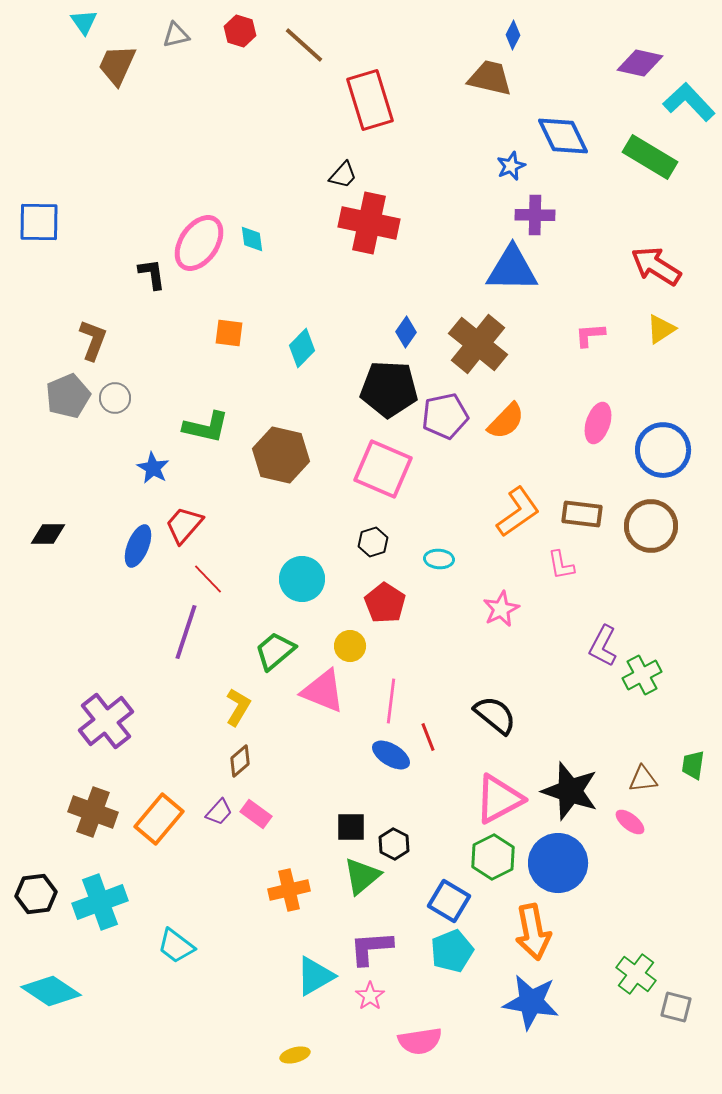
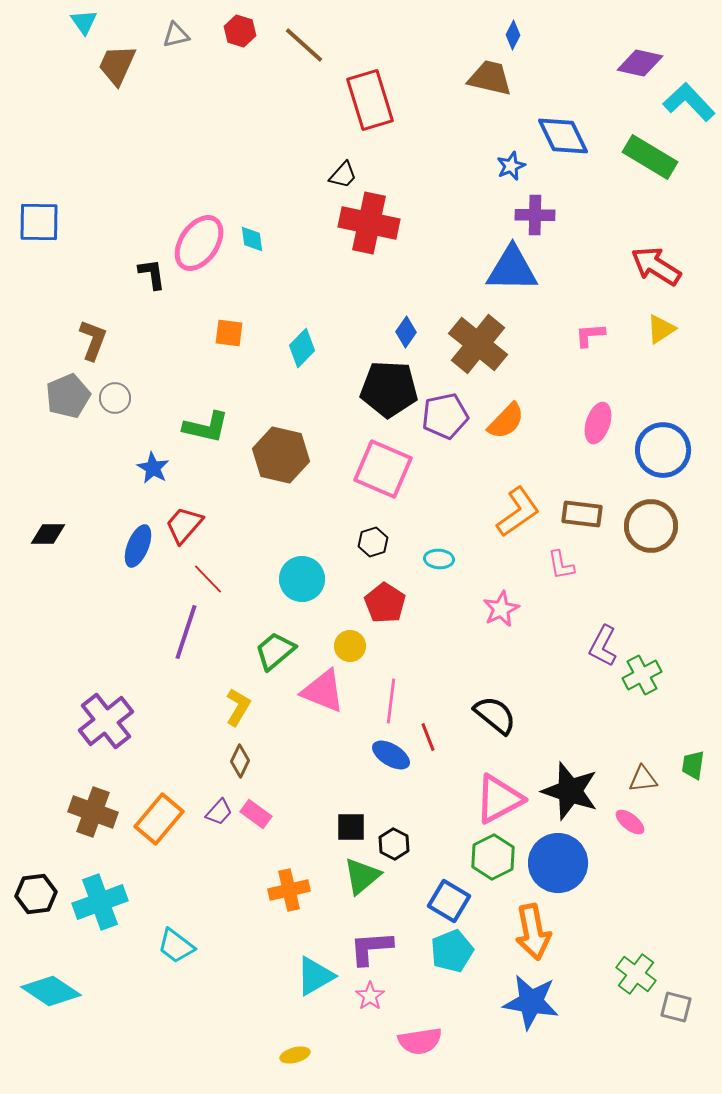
brown diamond at (240, 761): rotated 24 degrees counterclockwise
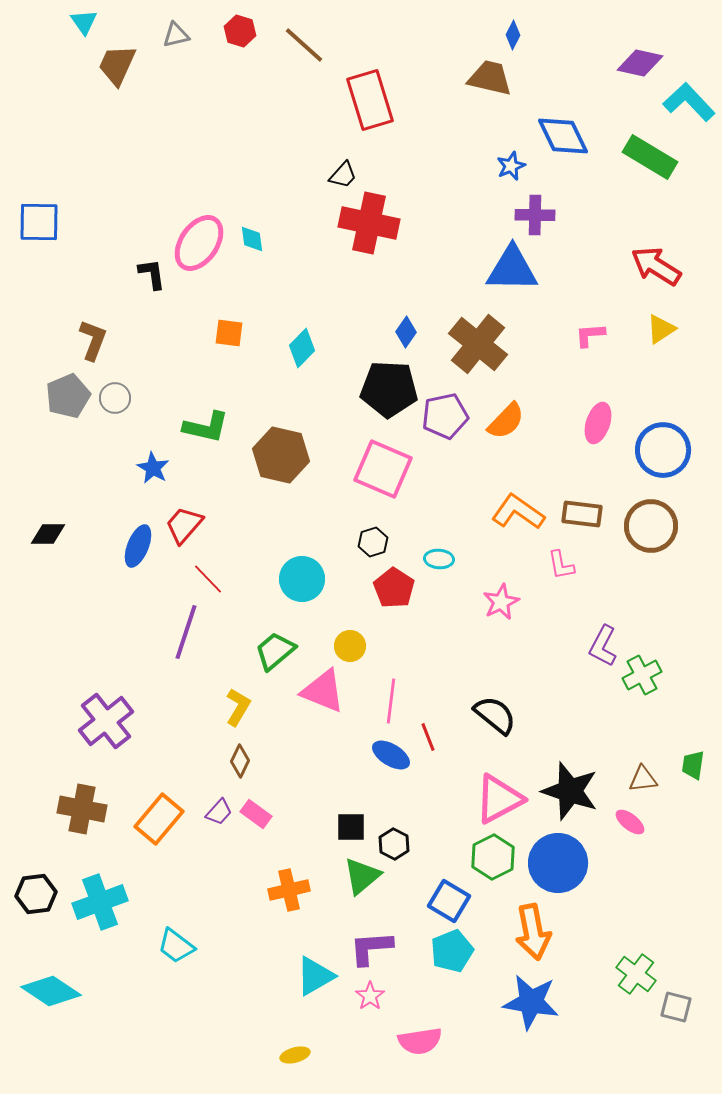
orange L-shape at (518, 512): rotated 110 degrees counterclockwise
red pentagon at (385, 603): moved 9 px right, 15 px up
pink star at (501, 609): moved 7 px up
brown cross at (93, 812): moved 11 px left, 3 px up; rotated 9 degrees counterclockwise
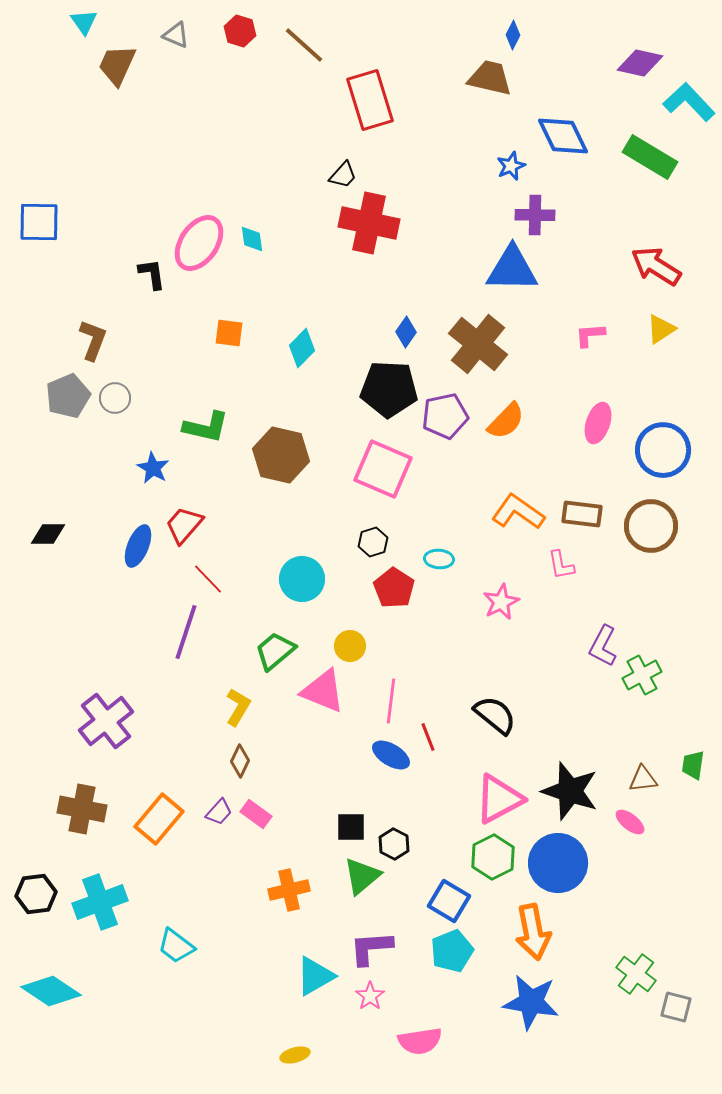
gray triangle at (176, 35): rotated 36 degrees clockwise
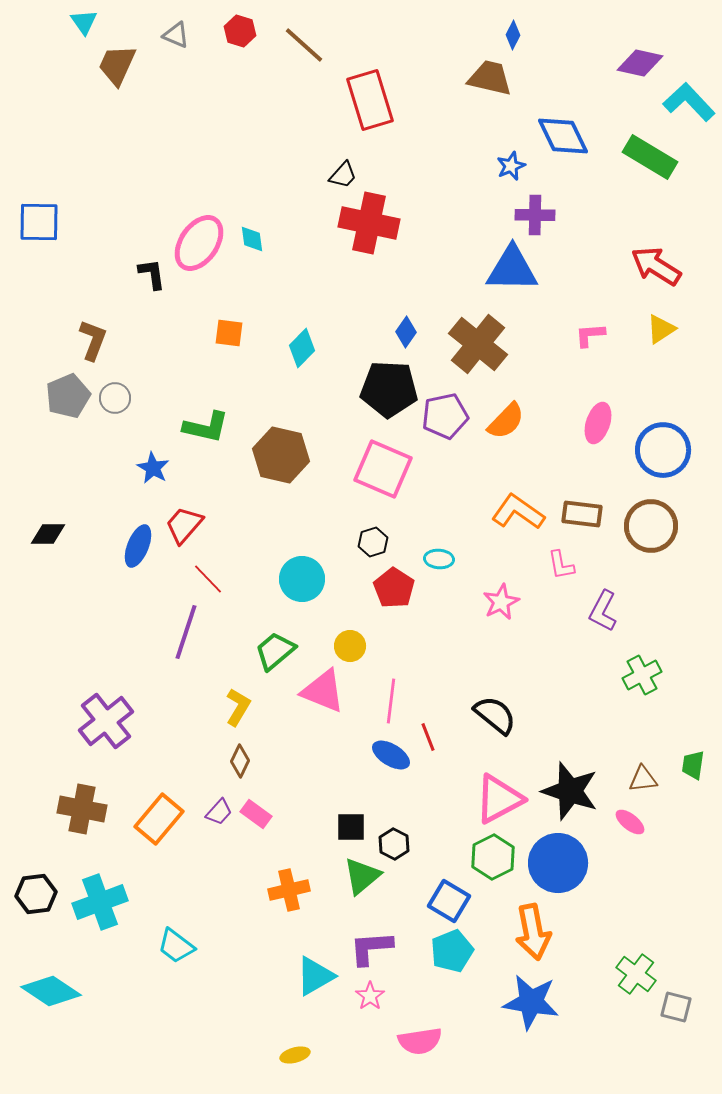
purple L-shape at (603, 646): moved 35 px up
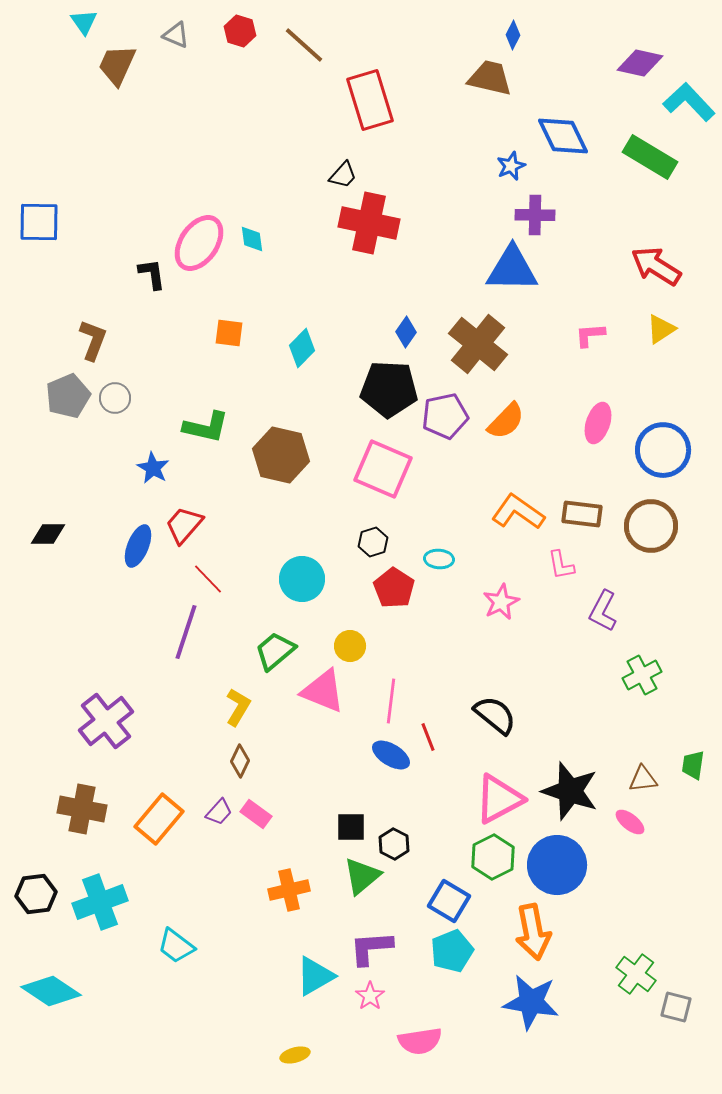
blue circle at (558, 863): moved 1 px left, 2 px down
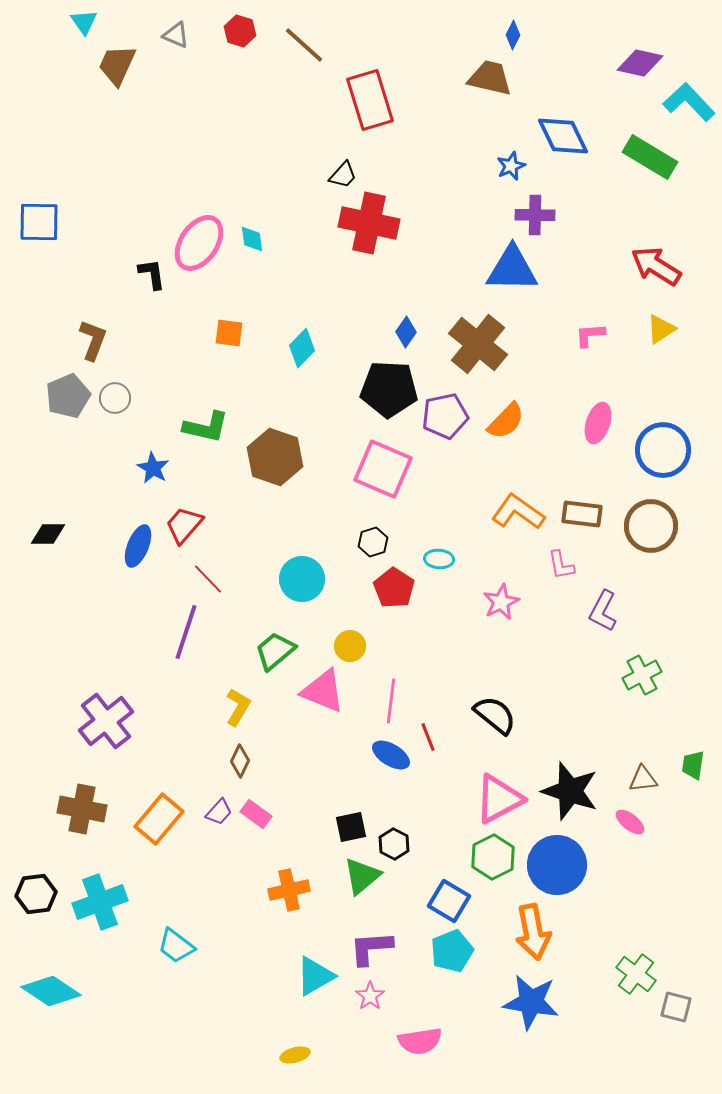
brown hexagon at (281, 455): moved 6 px left, 2 px down; rotated 6 degrees clockwise
black square at (351, 827): rotated 12 degrees counterclockwise
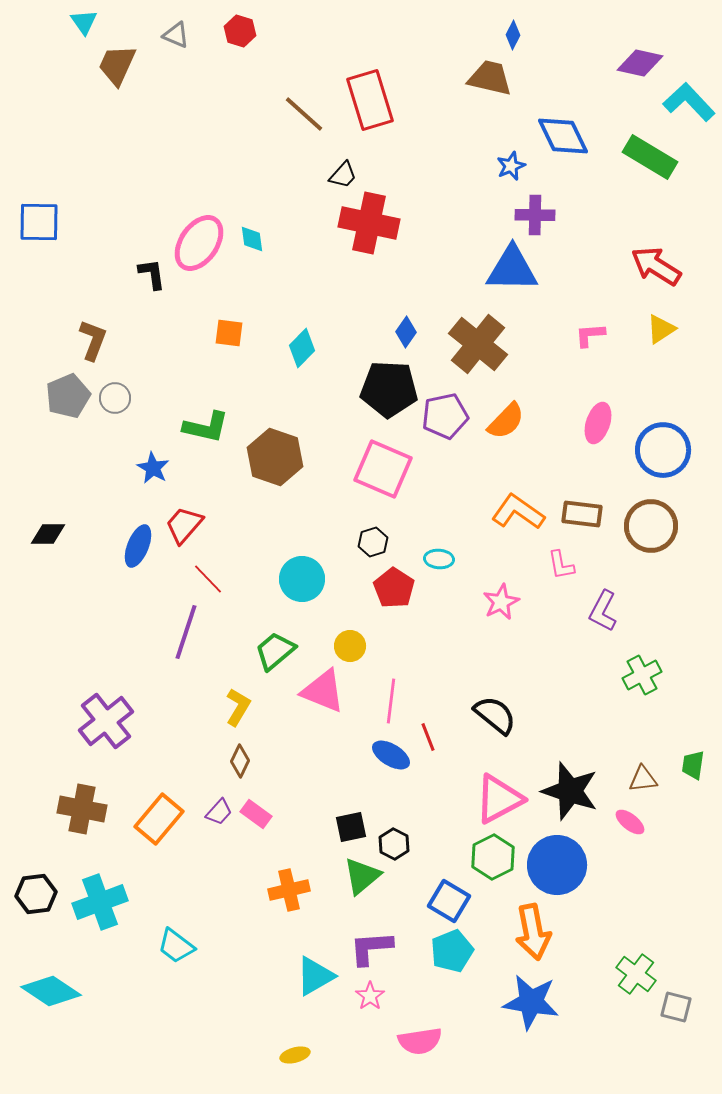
brown line at (304, 45): moved 69 px down
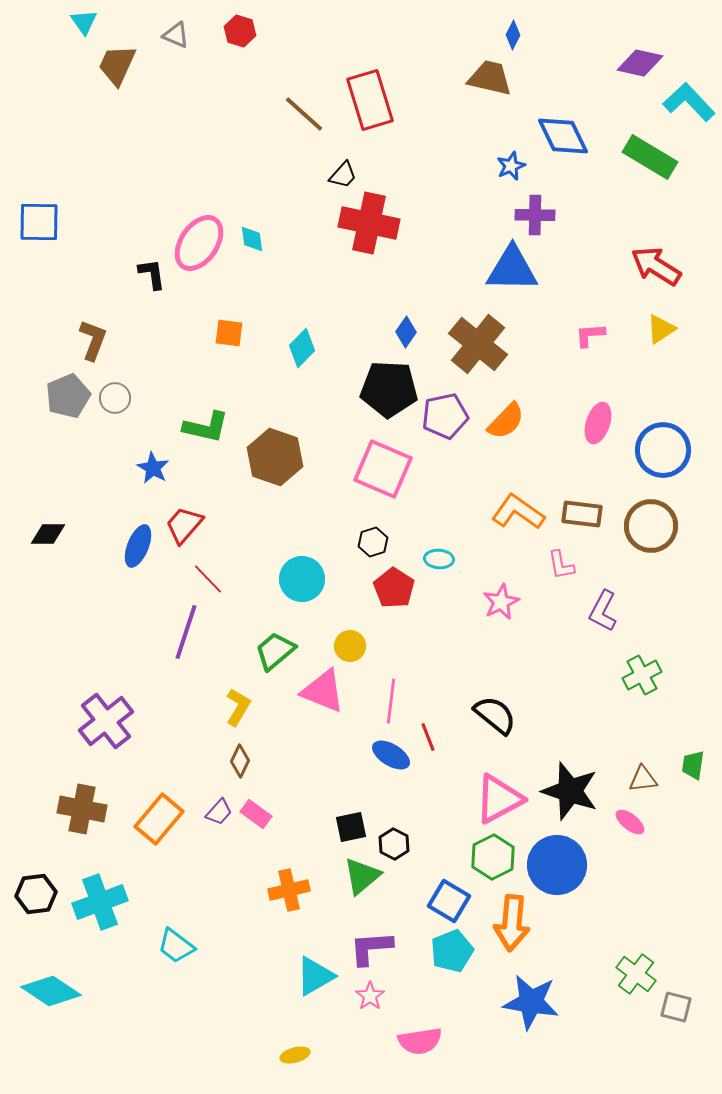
orange arrow at (533, 932): moved 21 px left, 9 px up; rotated 16 degrees clockwise
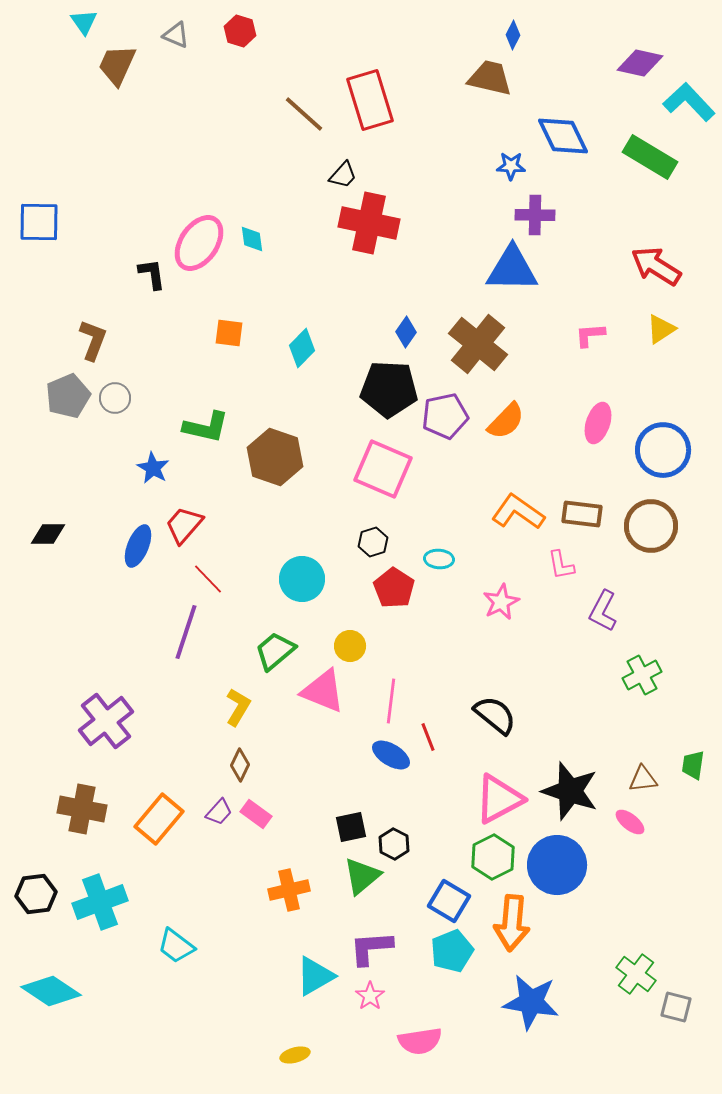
blue star at (511, 166): rotated 24 degrees clockwise
brown diamond at (240, 761): moved 4 px down
